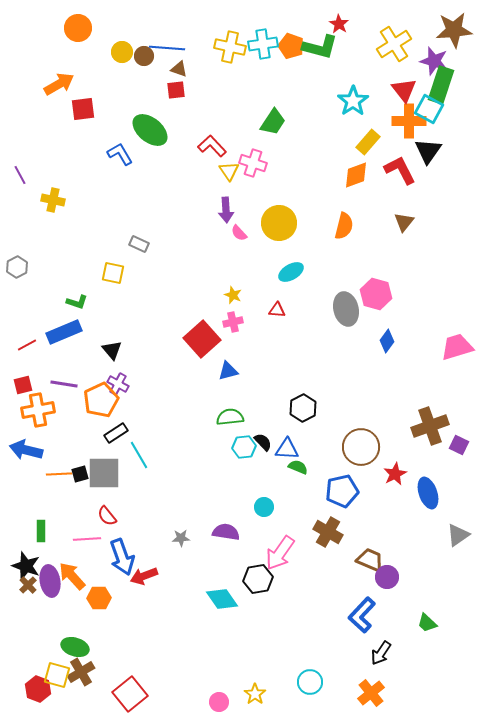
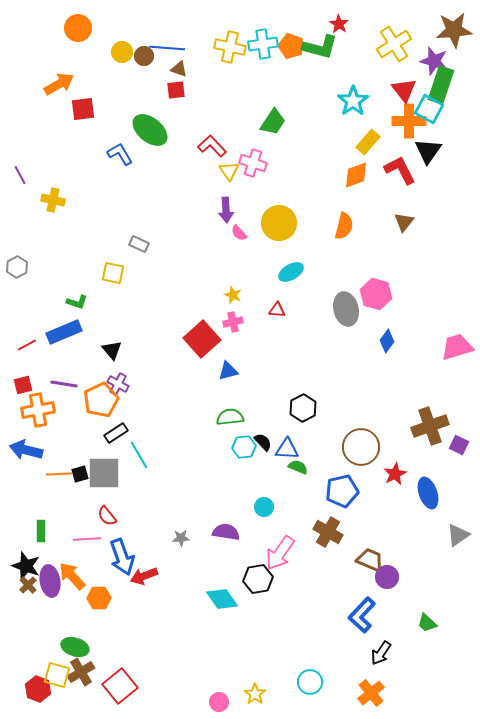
red square at (130, 694): moved 10 px left, 8 px up
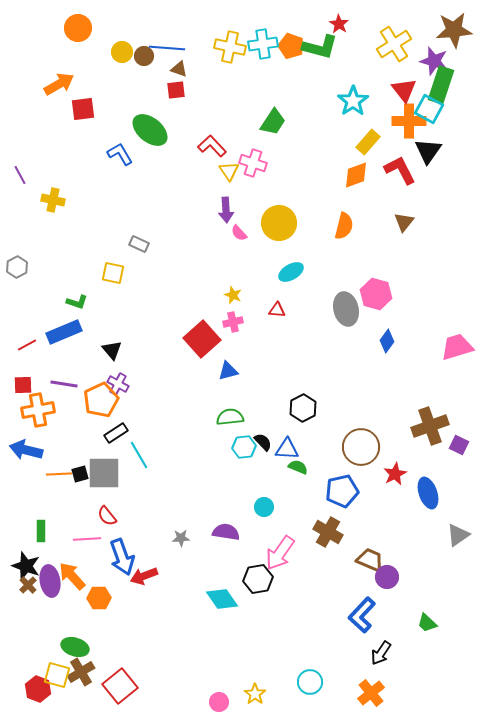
red square at (23, 385): rotated 12 degrees clockwise
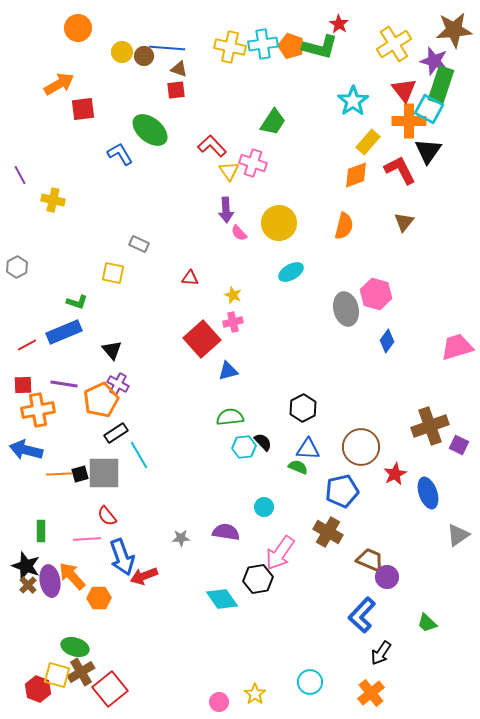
red triangle at (277, 310): moved 87 px left, 32 px up
blue triangle at (287, 449): moved 21 px right
red square at (120, 686): moved 10 px left, 3 px down
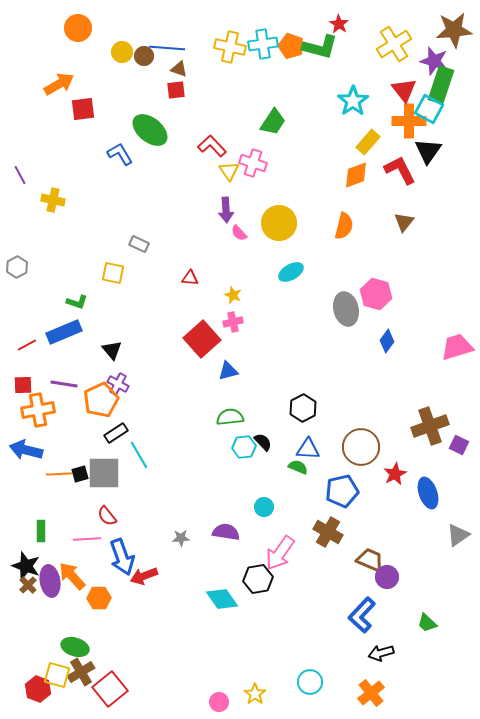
black arrow at (381, 653): rotated 40 degrees clockwise
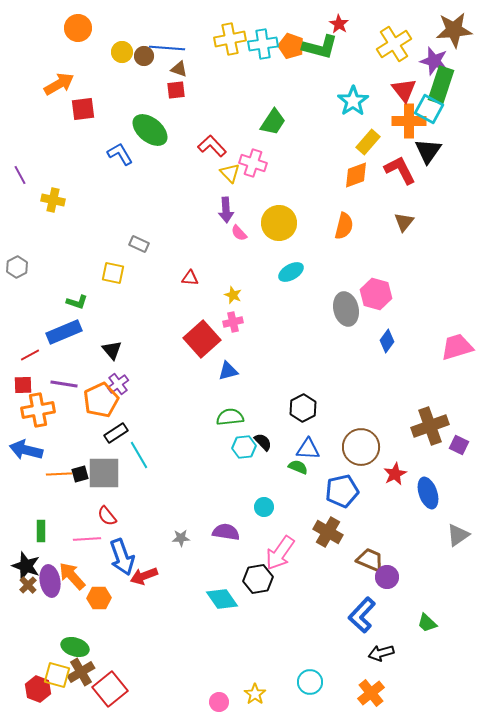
yellow cross at (230, 47): moved 8 px up; rotated 24 degrees counterclockwise
yellow triangle at (229, 171): moved 1 px right, 2 px down; rotated 10 degrees counterclockwise
red line at (27, 345): moved 3 px right, 10 px down
purple cross at (118, 384): rotated 25 degrees clockwise
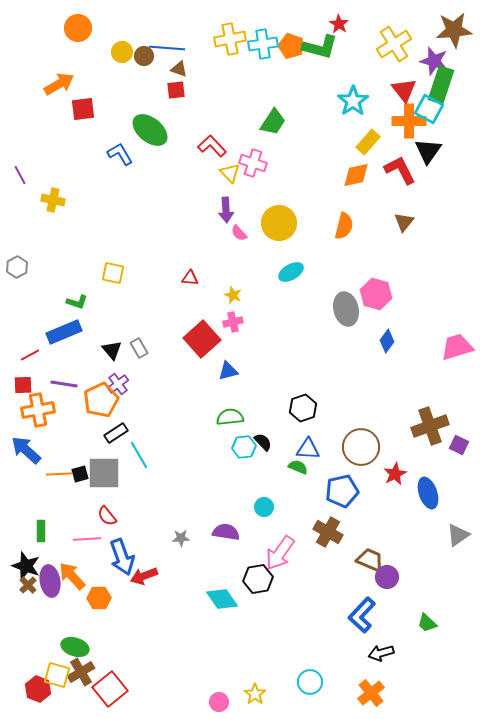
orange diamond at (356, 175): rotated 8 degrees clockwise
gray rectangle at (139, 244): moved 104 px down; rotated 36 degrees clockwise
black hexagon at (303, 408): rotated 8 degrees clockwise
blue arrow at (26, 450): rotated 28 degrees clockwise
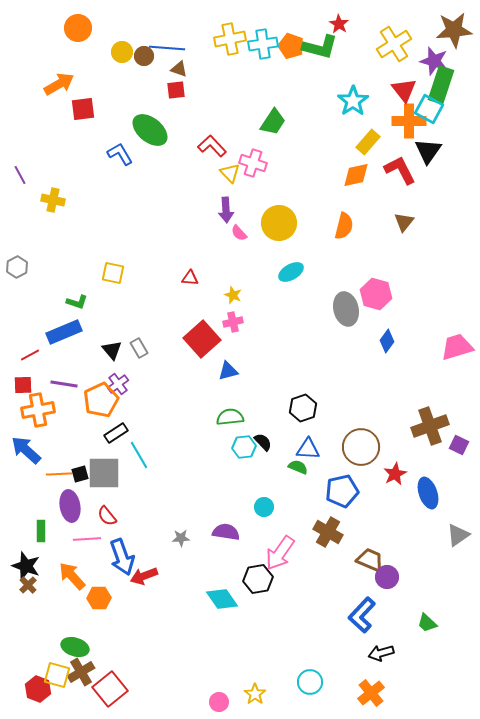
purple ellipse at (50, 581): moved 20 px right, 75 px up
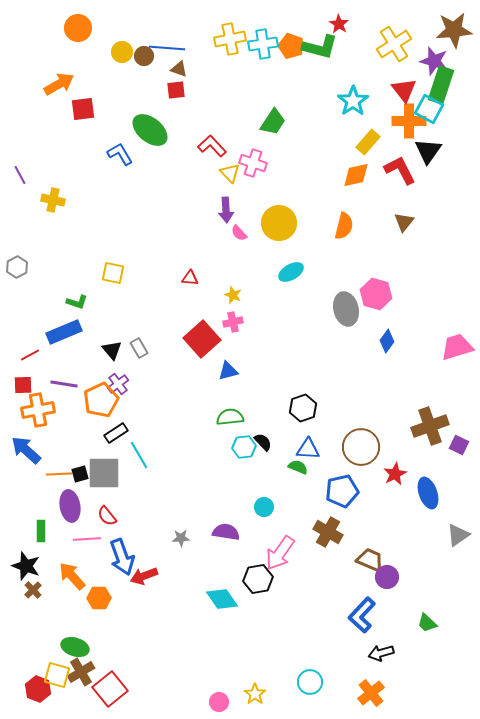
brown cross at (28, 585): moved 5 px right, 5 px down
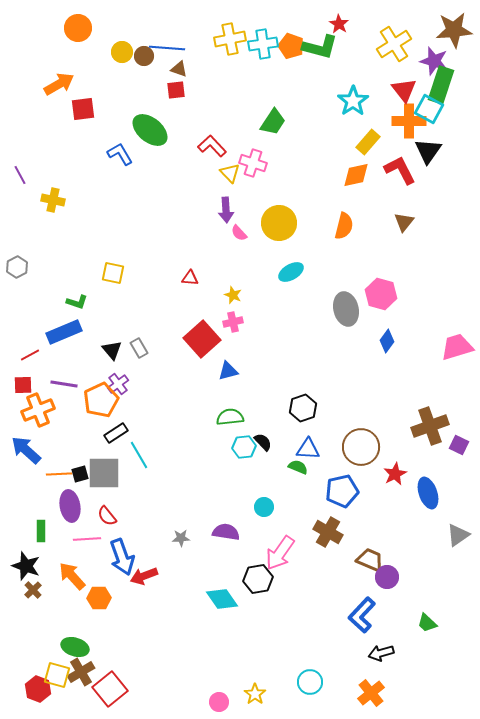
pink hexagon at (376, 294): moved 5 px right
orange cross at (38, 410): rotated 12 degrees counterclockwise
